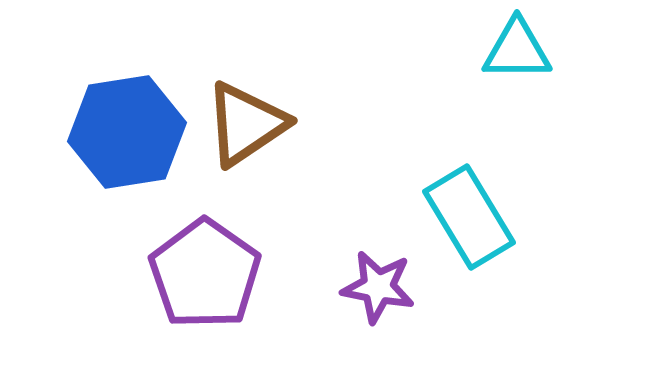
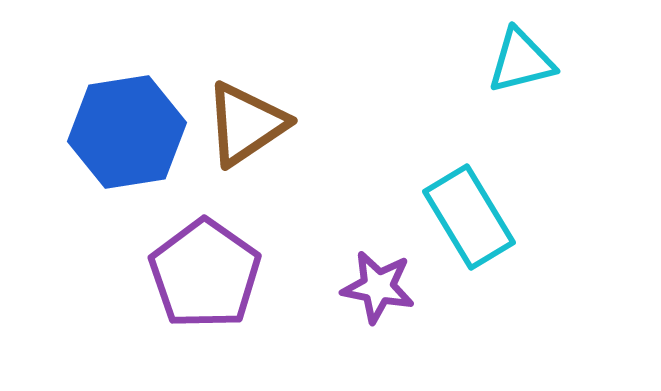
cyan triangle: moved 4 px right, 11 px down; rotated 14 degrees counterclockwise
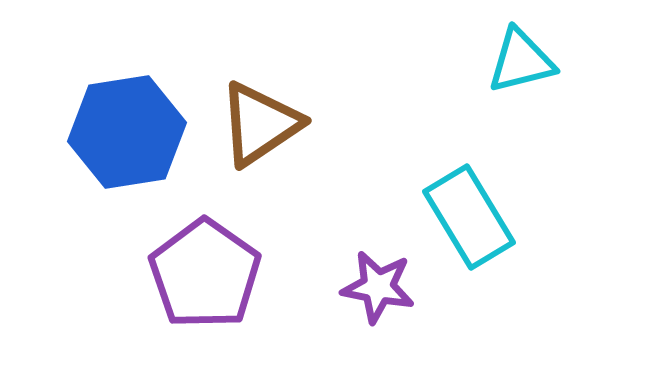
brown triangle: moved 14 px right
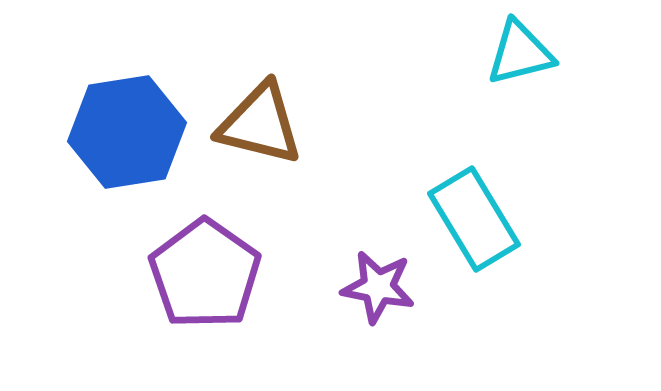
cyan triangle: moved 1 px left, 8 px up
brown triangle: rotated 48 degrees clockwise
cyan rectangle: moved 5 px right, 2 px down
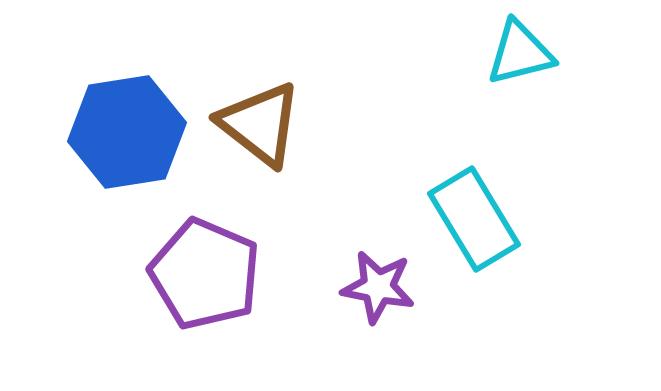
brown triangle: rotated 24 degrees clockwise
purple pentagon: rotated 12 degrees counterclockwise
